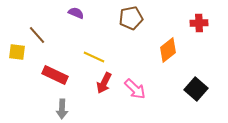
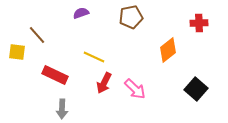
purple semicircle: moved 5 px right; rotated 42 degrees counterclockwise
brown pentagon: moved 1 px up
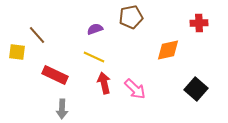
purple semicircle: moved 14 px right, 16 px down
orange diamond: rotated 25 degrees clockwise
red arrow: rotated 140 degrees clockwise
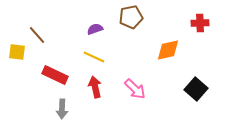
red cross: moved 1 px right
red arrow: moved 9 px left, 4 px down
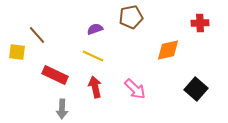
yellow line: moved 1 px left, 1 px up
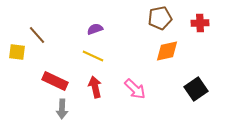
brown pentagon: moved 29 px right, 1 px down
orange diamond: moved 1 px left, 1 px down
red rectangle: moved 6 px down
black square: rotated 15 degrees clockwise
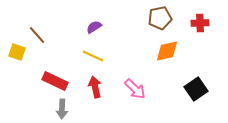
purple semicircle: moved 1 px left, 2 px up; rotated 14 degrees counterclockwise
yellow square: rotated 12 degrees clockwise
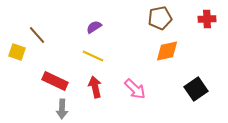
red cross: moved 7 px right, 4 px up
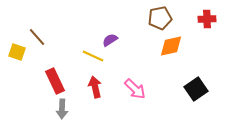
purple semicircle: moved 16 px right, 13 px down
brown line: moved 2 px down
orange diamond: moved 4 px right, 5 px up
red rectangle: rotated 40 degrees clockwise
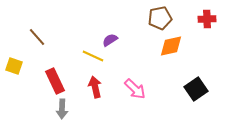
yellow square: moved 3 px left, 14 px down
